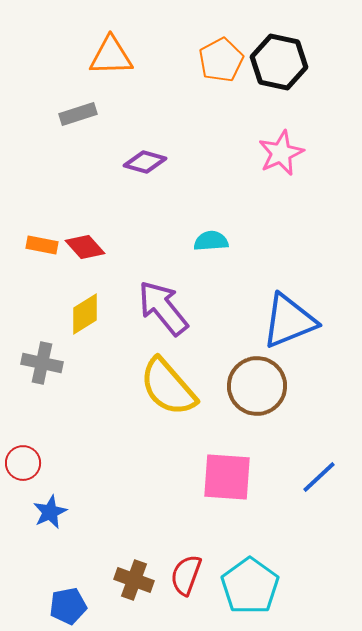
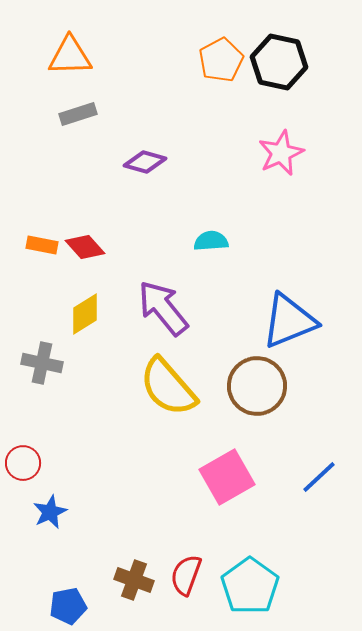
orange triangle: moved 41 px left
pink square: rotated 34 degrees counterclockwise
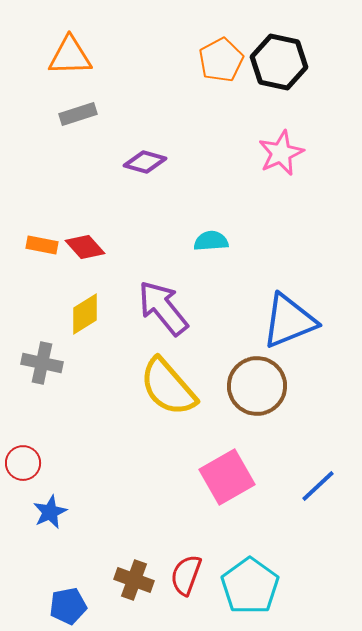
blue line: moved 1 px left, 9 px down
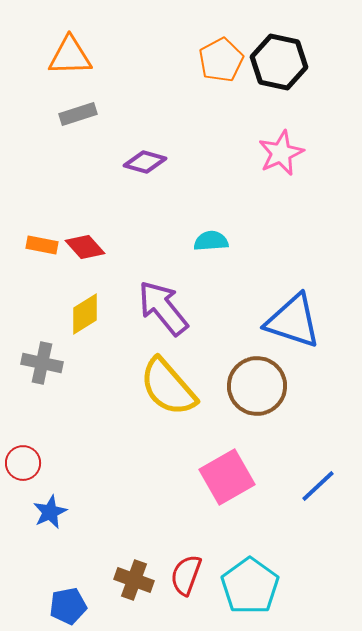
blue triangle: moved 4 px right; rotated 40 degrees clockwise
